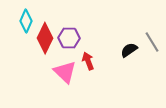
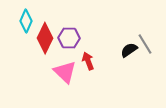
gray line: moved 7 px left, 2 px down
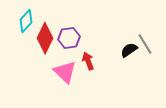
cyan diamond: rotated 20 degrees clockwise
purple hexagon: rotated 10 degrees counterclockwise
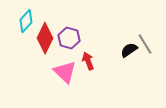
purple hexagon: rotated 25 degrees clockwise
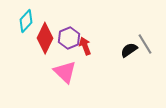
purple hexagon: rotated 20 degrees clockwise
red arrow: moved 3 px left, 15 px up
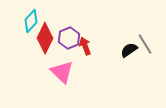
cyan diamond: moved 5 px right
pink triangle: moved 3 px left
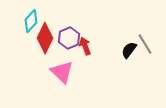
black semicircle: rotated 18 degrees counterclockwise
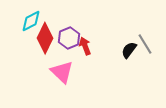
cyan diamond: rotated 20 degrees clockwise
